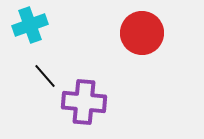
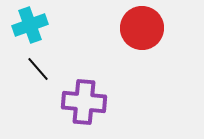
red circle: moved 5 px up
black line: moved 7 px left, 7 px up
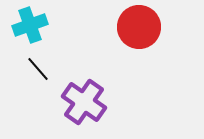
red circle: moved 3 px left, 1 px up
purple cross: rotated 30 degrees clockwise
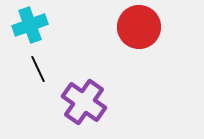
black line: rotated 16 degrees clockwise
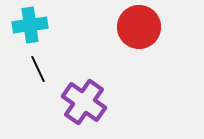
cyan cross: rotated 12 degrees clockwise
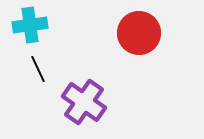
red circle: moved 6 px down
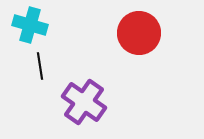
cyan cross: rotated 24 degrees clockwise
black line: moved 2 px right, 3 px up; rotated 16 degrees clockwise
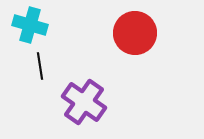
red circle: moved 4 px left
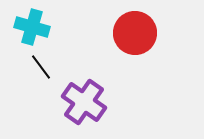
cyan cross: moved 2 px right, 2 px down
black line: moved 1 px right, 1 px down; rotated 28 degrees counterclockwise
